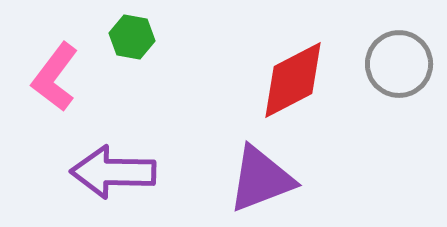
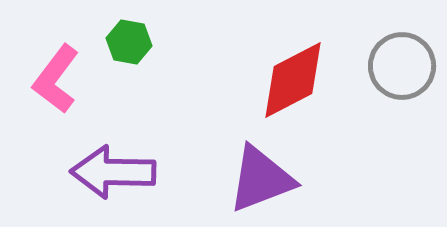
green hexagon: moved 3 px left, 5 px down
gray circle: moved 3 px right, 2 px down
pink L-shape: moved 1 px right, 2 px down
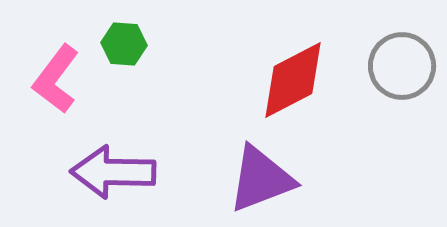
green hexagon: moved 5 px left, 2 px down; rotated 6 degrees counterclockwise
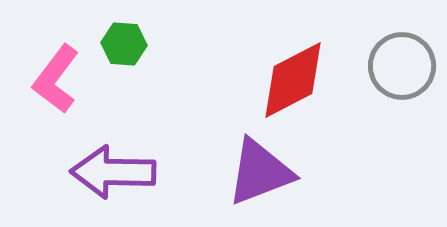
purple triangle: moved 1 px left, 7 px up
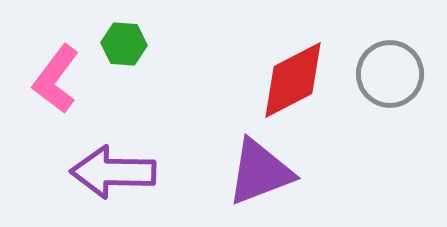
gray circle: moved 12 px left, 8 px down
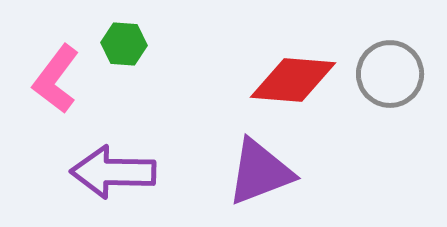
red diamond: rotated 32 degrees clockwise
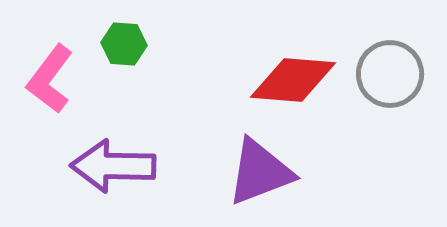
pink L-shape: moved 6 px left
purple arrow: moved 6 px up
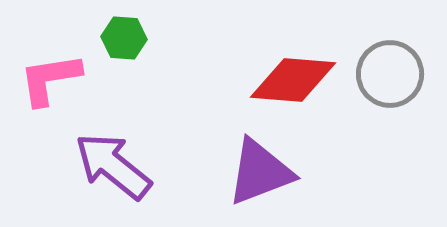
green hexagon: moved 6 px up
pink L-shape: rotated 44 degrees clockwise
purple arrow: rotated 38 degrees clockwise
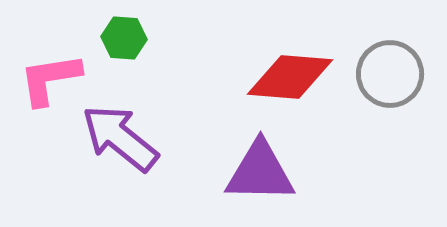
red diamond: moved 3 px left, 3 px up
purple arrow: moved 7 px right, 28 px up
purple triangle: rotated 22 degrees clockwise
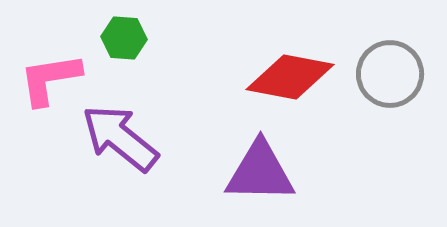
red diamond: rotated 6 degrees clockwise
